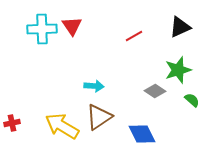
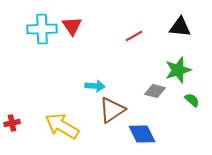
black triangle: rotated 30 degrees clockwise
cyan arrow: moved 1 px right
gray diamond: rotated 20 degrees counterclockwise
brown triangle: moved 13 px right, 7 px up
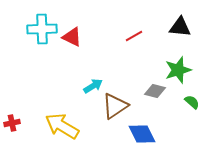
red triangle: moved 11 px down; rotated 30 degrees counterclockwise
cyan arrow: moved 2 px left; rotated 36 degrees counterclockwise
green semicircle: moved 2 px down
brown triangle: moved 3 px right, 4 px up
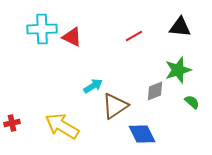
gray diamond: rotated 35 degrees counterclockwise
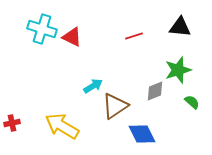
cyan cross: rotated 20 degrees clockwise
red line: rotated 12 degrees clockwise
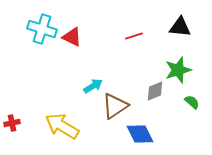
blue diamond: moved 2 px left
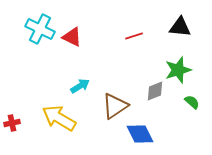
cyan cross: moved 2 px left; rotated 8 degrees clockwise
cyan arrow: moved 13 px left
yellow arrow: moved 3 px left, 8 px up
